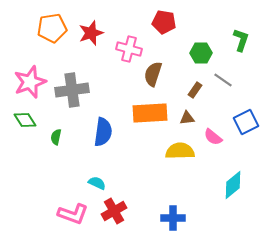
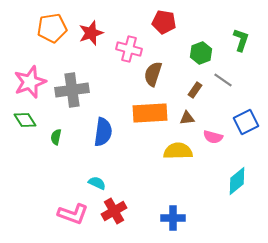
green hexagon: rotated 20 degrees counterclockwise
pink semicircle: rotated 24 degrees counterclockwise
yellow semicircle: moved 2 px left
cyan diamond: moved 4 px right, 4 px up
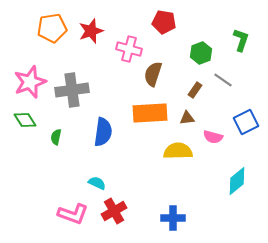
red star: moved 2 px up
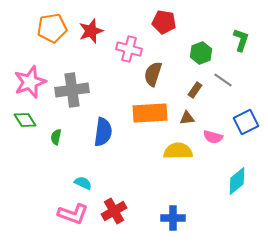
cyan semicircle: moved 14 px left
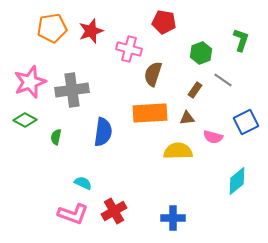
green diamond: rotated 30 degrees counterclockwise
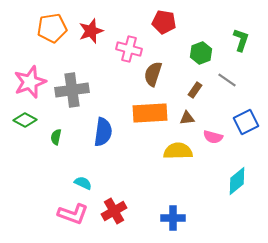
gray line: moved 4 px right
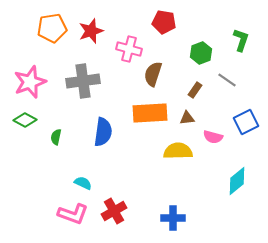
gray cross: moved 11 px right, 9 px up
